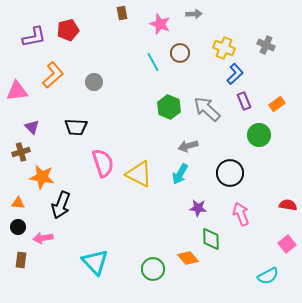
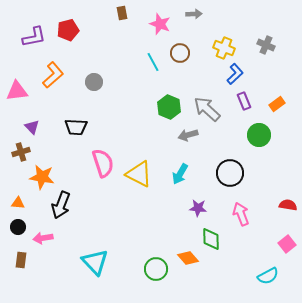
gray arrow at (188, 146): moved 11 px up
green circle at (153, 269): moved 3 px right
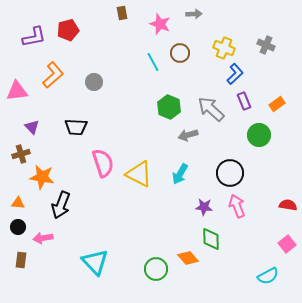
gray arrow at (207, 109): moved 4 px right
brown cross at (21, 152): moved 2 px down
purple star at (198, 208): moved 6 px right, 1 px up
pink arrow at (241, 214): moved 4 px left, 8 px up
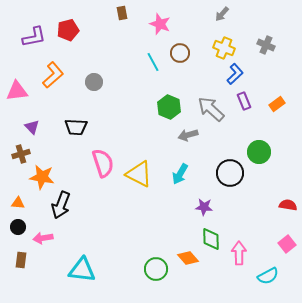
gray arrow at (194, 14): moved 28 px right; rotated 133 degrees clockwise
green circle at (259, 135): moved 17 px down
pink arrow at (237, 206): moved 2 px right, 47 px down; rotated 20 degrees clockwise
cyan triangle at (95, 262): moved 13 px left, 8 px down; rotated 40 degrees counterclockwise
